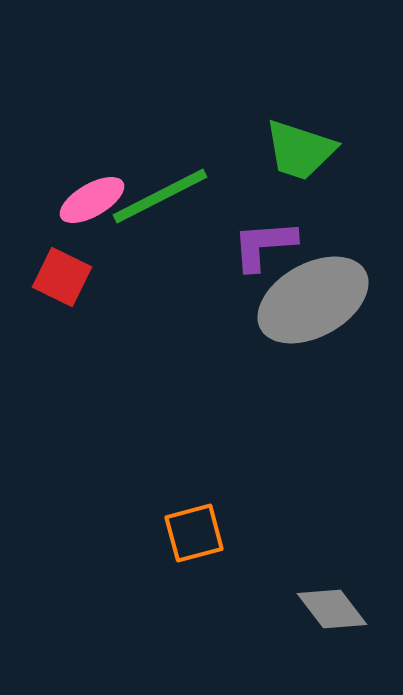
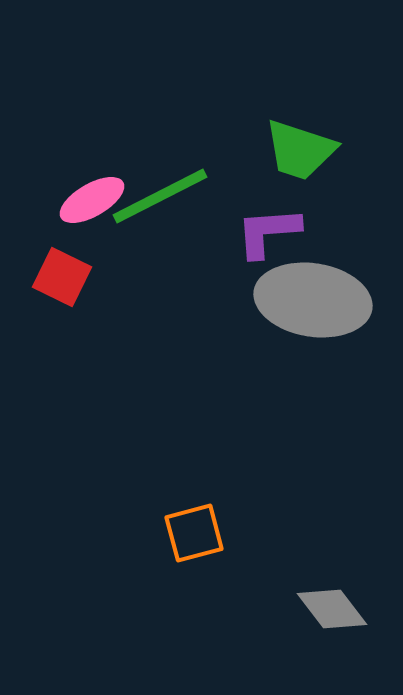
purple L-shape: moved 4 px right, 13 px up
gray ellipse: rotated 38 degrees clockwise
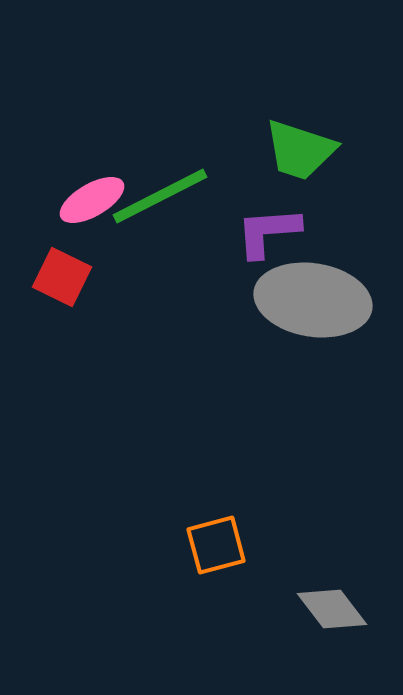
orange square: moved 22 px right, 12 px down
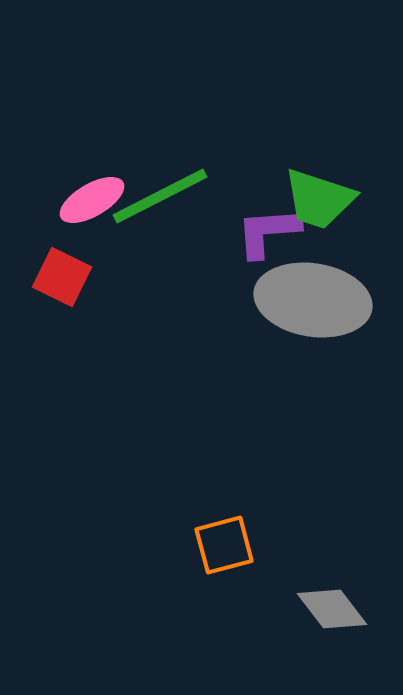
green trapezoid: moved 19 px right, 49 px down
orange square: moved 8 px right
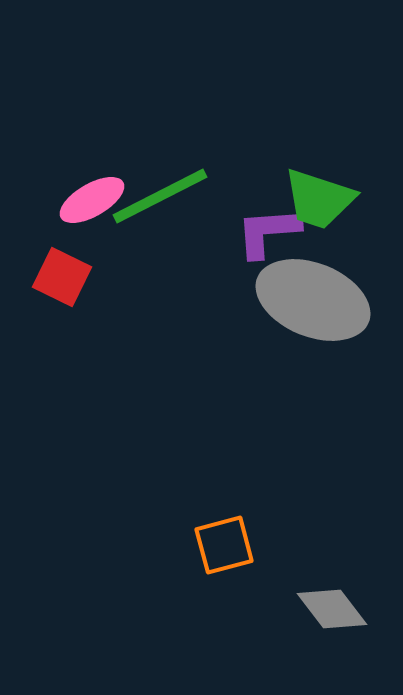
gray ellipse: rotated 13 degrees clockwise
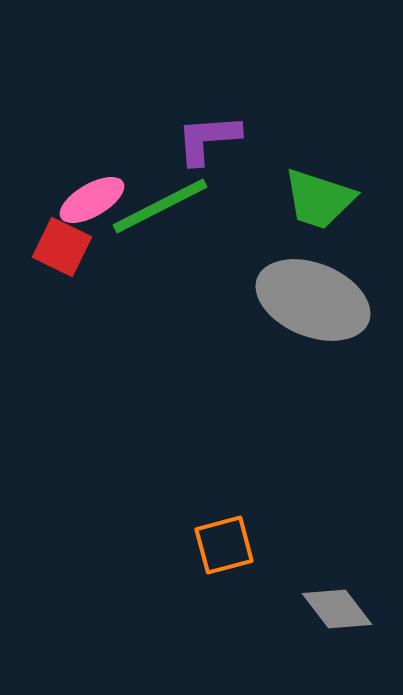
green line: moved 10 px down
purple L-shape: moved 60 px left, 93 px up
red square: moved 30 px up
gray diamond: moved 5 px right
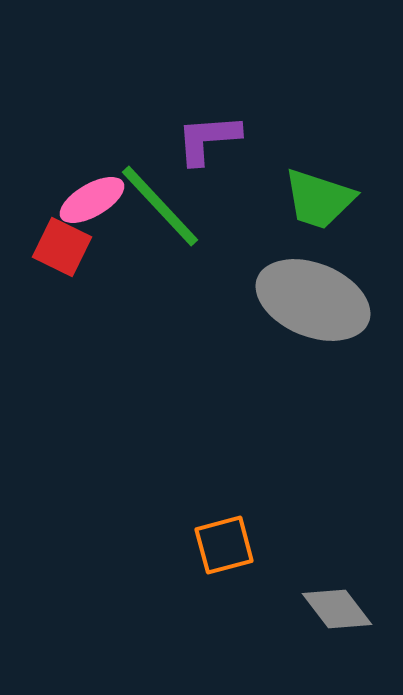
green line: rotated 74 degrees clockwise
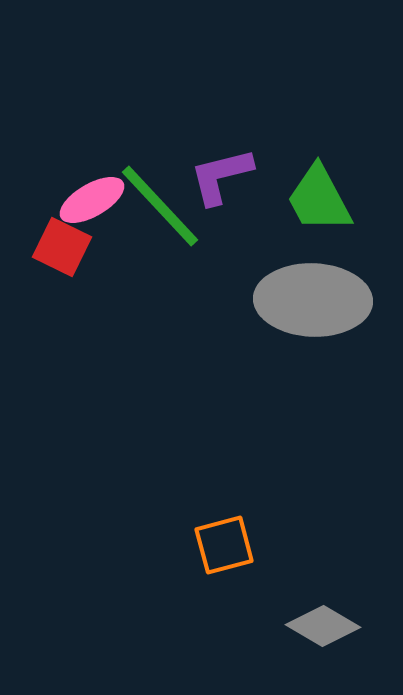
purple L-shape: moved 13 px right, 37 px down; rotated 10 degrees counterclockwise
green trapezoid: rotated 44 degrees clockwise
gray ellipse: rotated 20 degrees counterclockwise
gray diamond: moved 14 px left, 17 px down; rotated 22 degrees counterclockwise
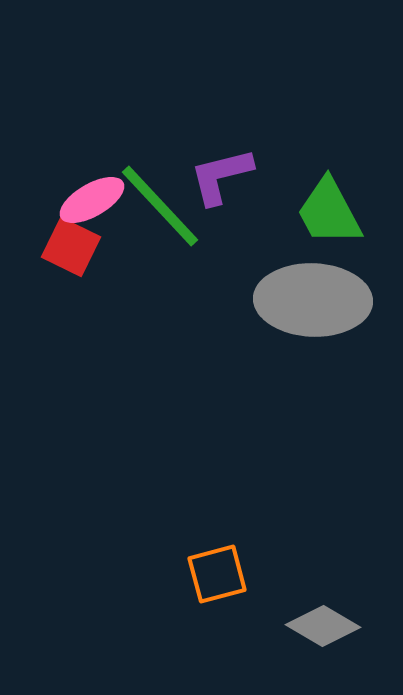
green trapezoid: moved 10 px right, 13 px down
red square: moved 9 px right
orange square: moved 7 px left, 29 px down
